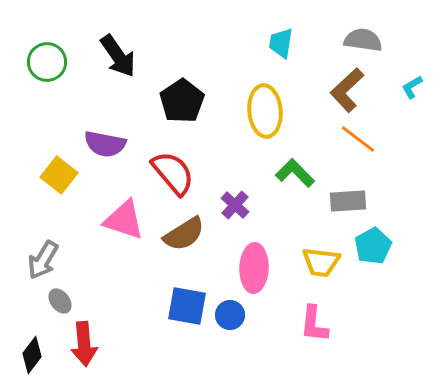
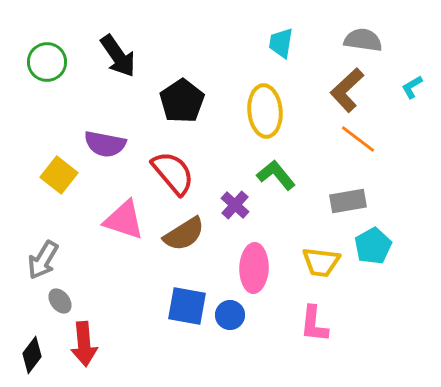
green L-shape: moved 19 px left, 2 px down; rotated 6 degrees clockwise
gray rectangle: rotated 6 degrees counterclockwise
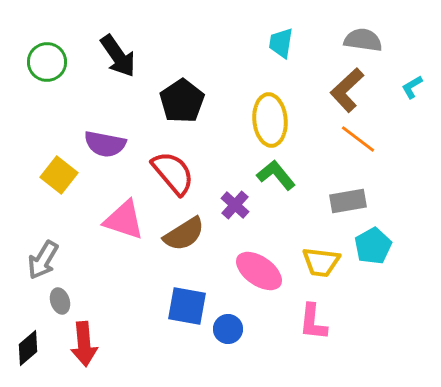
yellow ellipse: moved 5 px right, 9 px down
pink ellipse: moved 5 px right, 3 px down; rotated 57 degrees counterclockwise
gray ellipse: rotated 20 degrees clockwise
blue circle: moved 2 px left, 14 px down
pink L-shape: moved 1 px left, 2 px up
black diamond: moved 4 px left, 7 px up; rotated 12 degrees clockwise
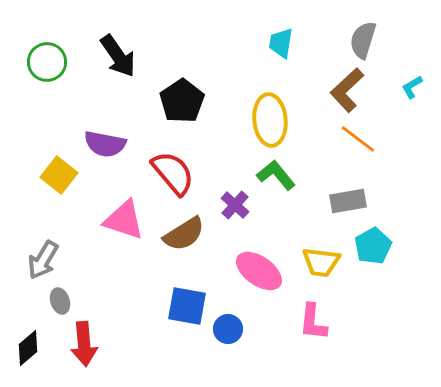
gray semicircle: rotated 81 degrees counterclockwise
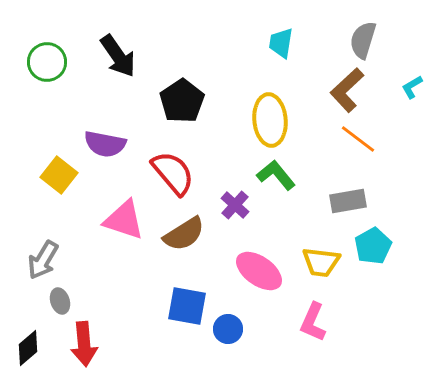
pink L-shape: rotated 18 degrees clockwise
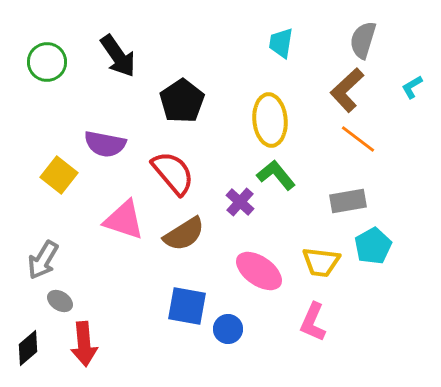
purple cross: moved 5 px right, 3 px up
gray ellipse: rotated 40 degrees counterclockwise
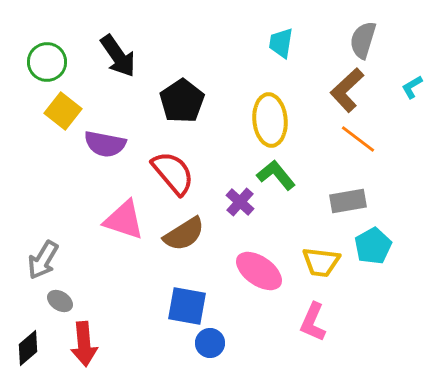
yellow square: moved 4 px right, 64 px up
blue circle: moved 18 px left, 14 px down
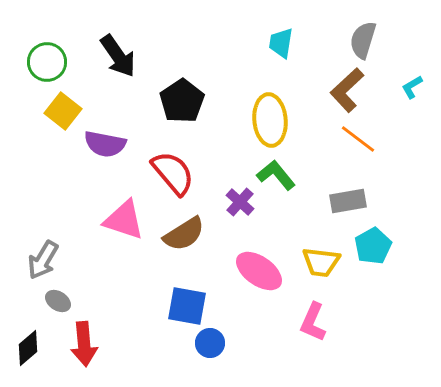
gray ellipse: moved 2 px left
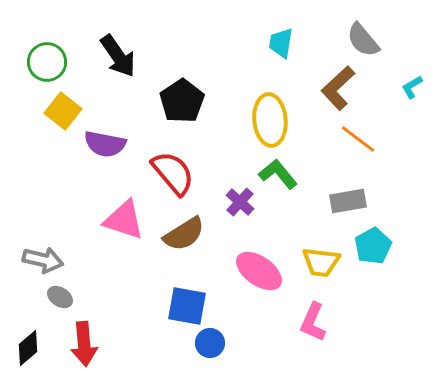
gray semicircle: rotated 57 degrees counterclockwise
brown L-shape: moved 9 px left, 2 px up
green L-shape: moved 2 px right, 1 px up
gray arrow: rotated 108 degrees counterclockwise
gray ellipse: moved 2 px right, 4 px up
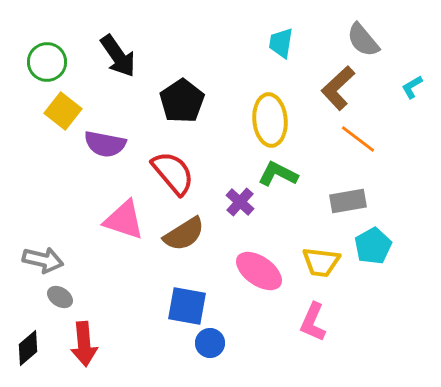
green L-shape: rotated 24 degrees counterclockwise
